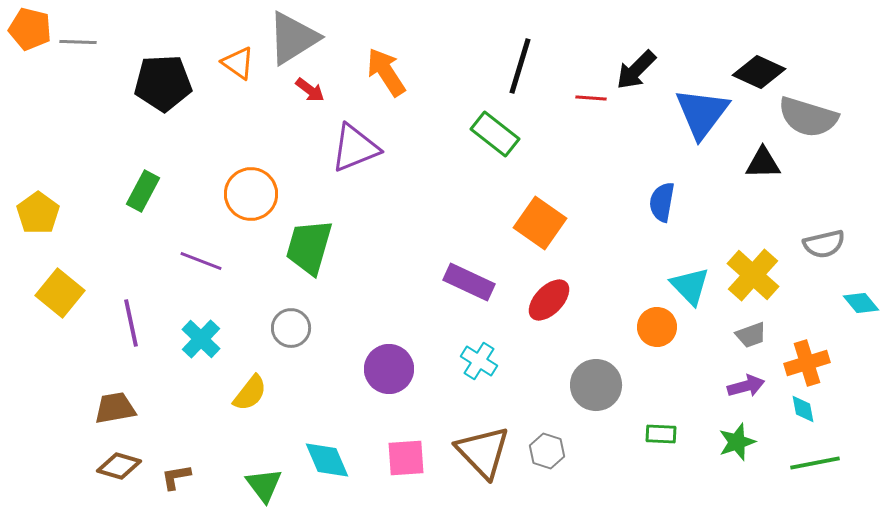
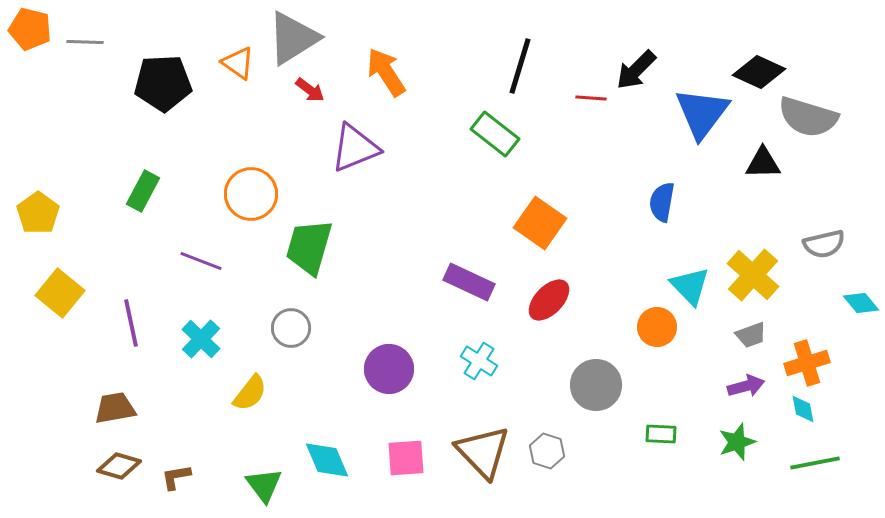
gray line at (78, 42): moved 7 px right
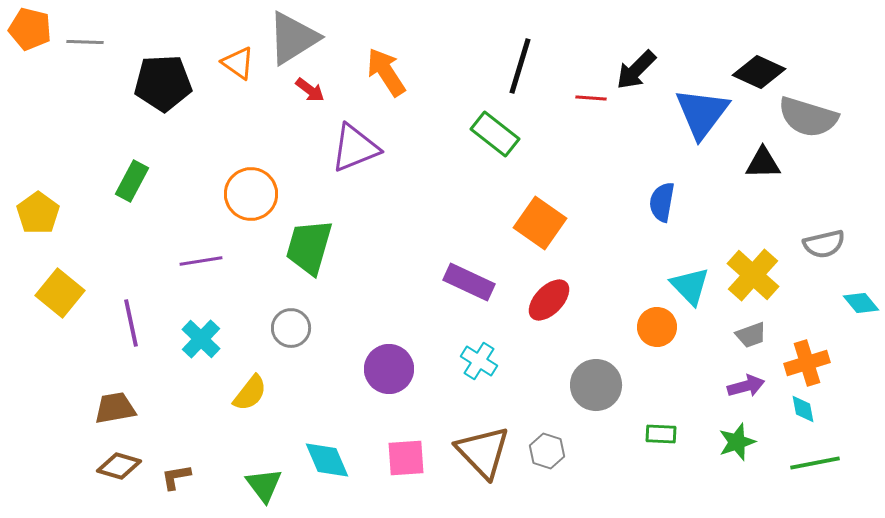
green rectangle at (143, 191): moved 11 px left, 10 px up
purple line at (201, 261): rotated 30 degrees counterclockwise
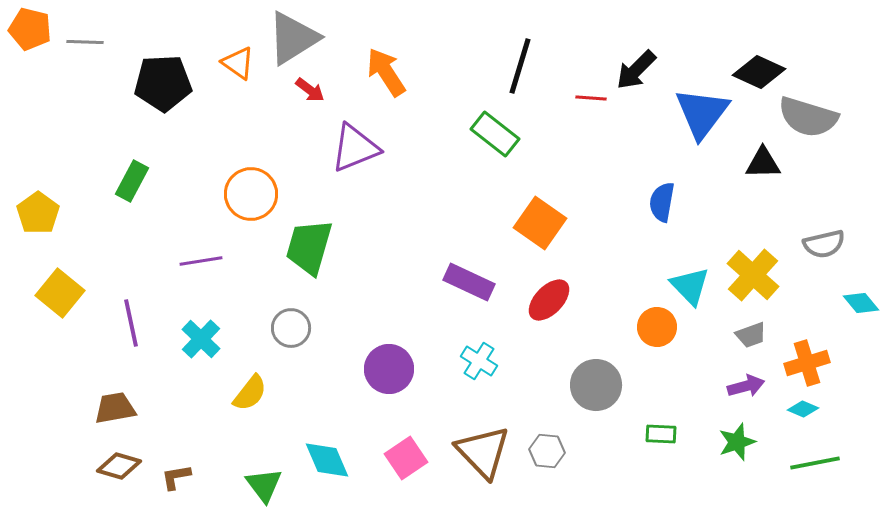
cyan diamond at (803, 409): rotated 56 degrees counterclockwise
gray hexagon at (547, 451): rotated 12 degrees counterclockwise
pink square at (406, 458): rotated 30 degrees counterclockwise
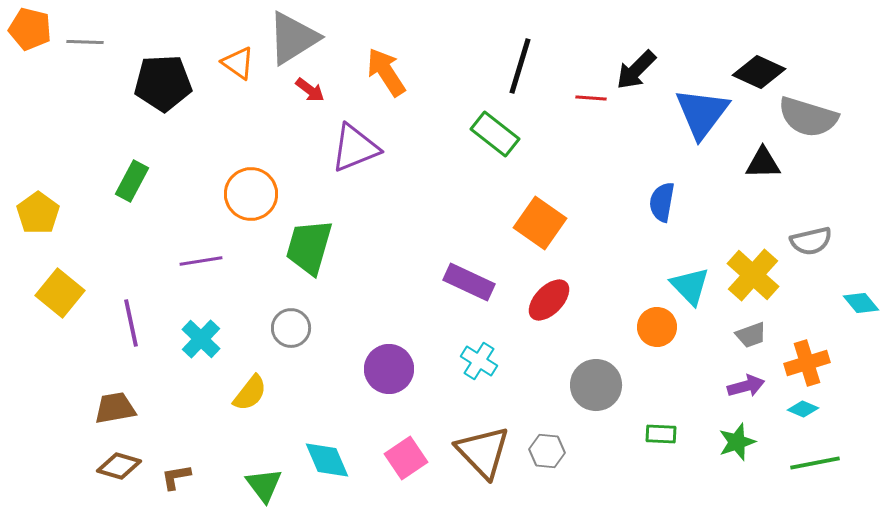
gray semicircle at (824, 244): moved 13 px left, 3 px up
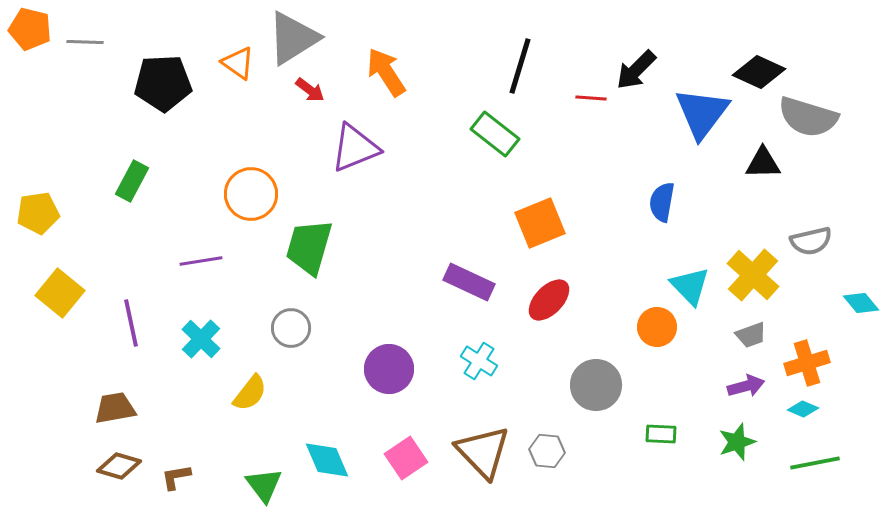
yellow pentagon at (38, 213): rotated 27 degrees clockwise
orange square at (540, 223): rotated 33 degrees clockwise
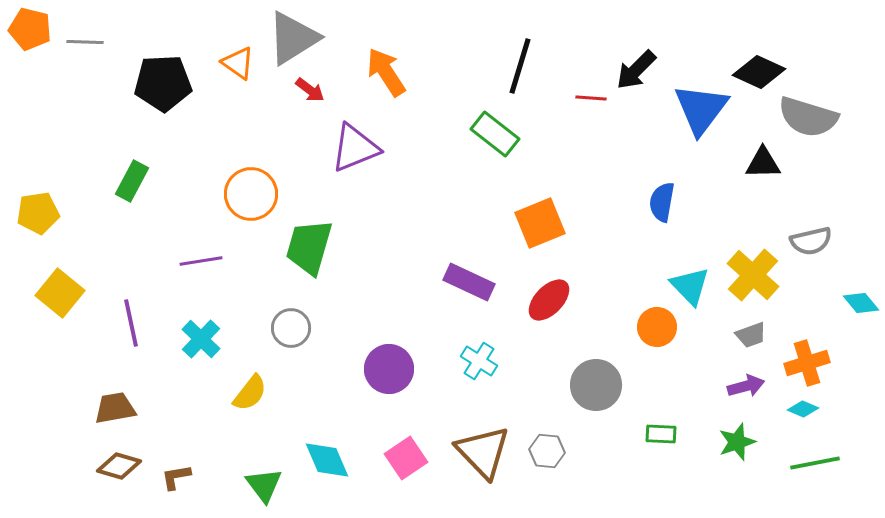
blue triangle at (702, 113): moved 1 px left, 4 px up
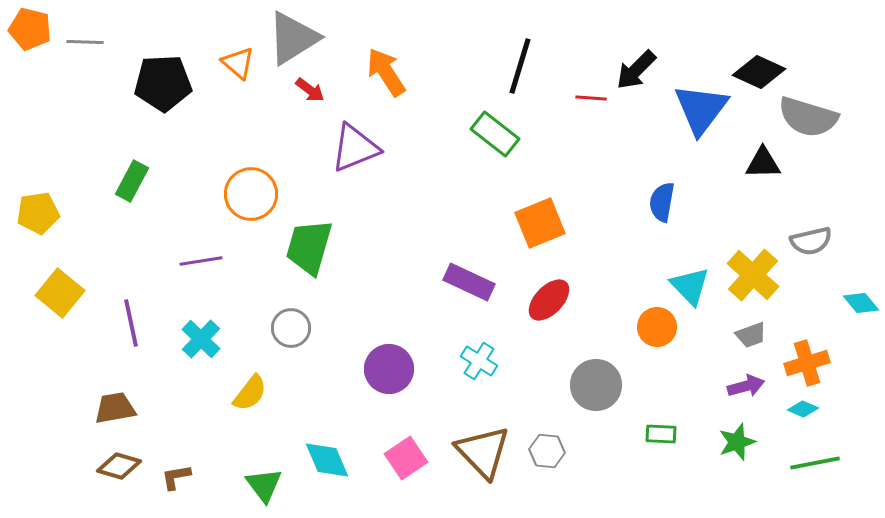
orange triangle at (238, 63): rotated 6 degrees clockwise
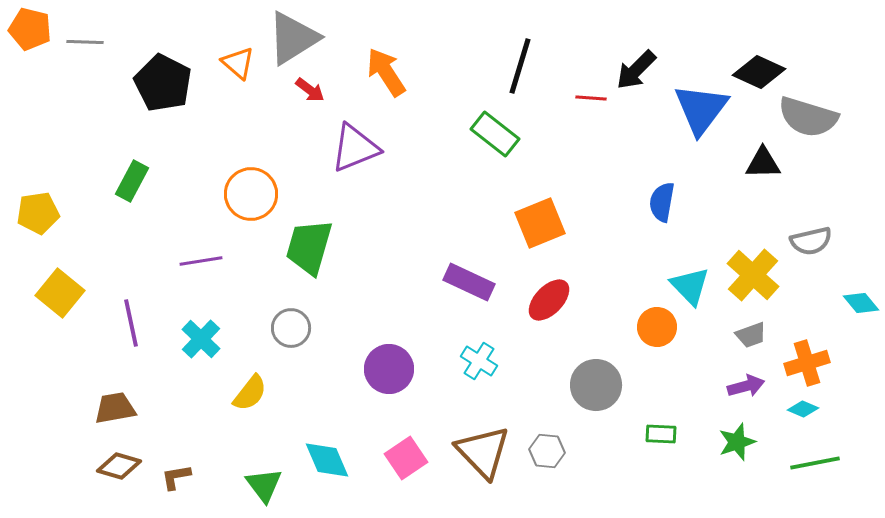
black pentagon at (163, 83): rotated 30 degrees clockwise
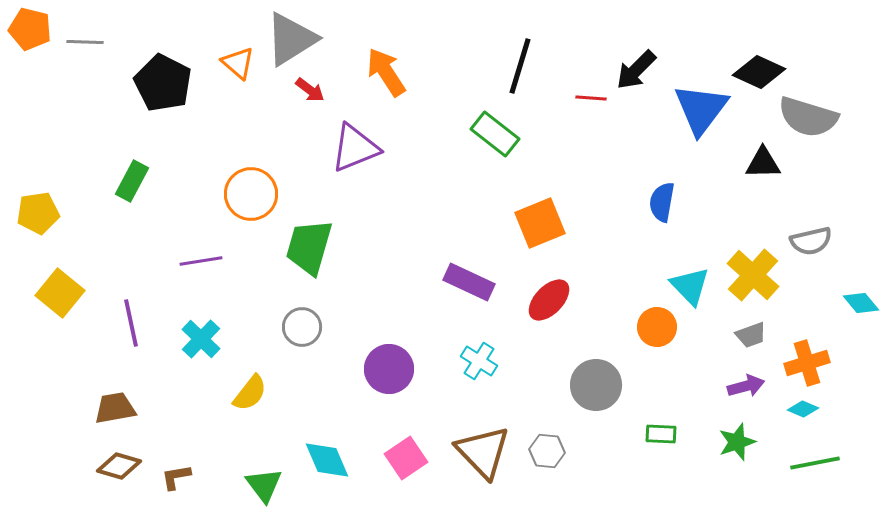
gray triangle at (293, 38): moved 2 px left, 1 px down
gray circle at (291, 328): moved 11 px right, 1 px up
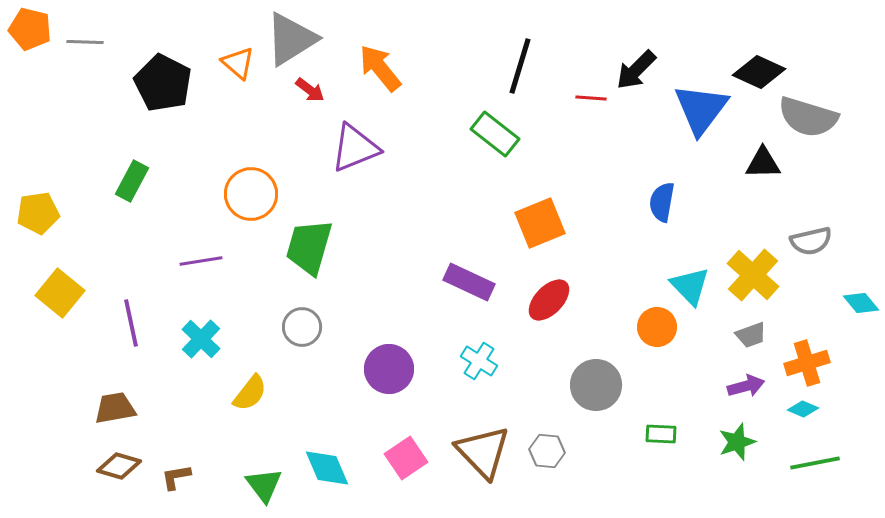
orange arrow at (386, 72): moved 6 px left, 4 px up; rotated 6 degrees counterclockwise
cyan diamond at (327, 460): moved 8 px down
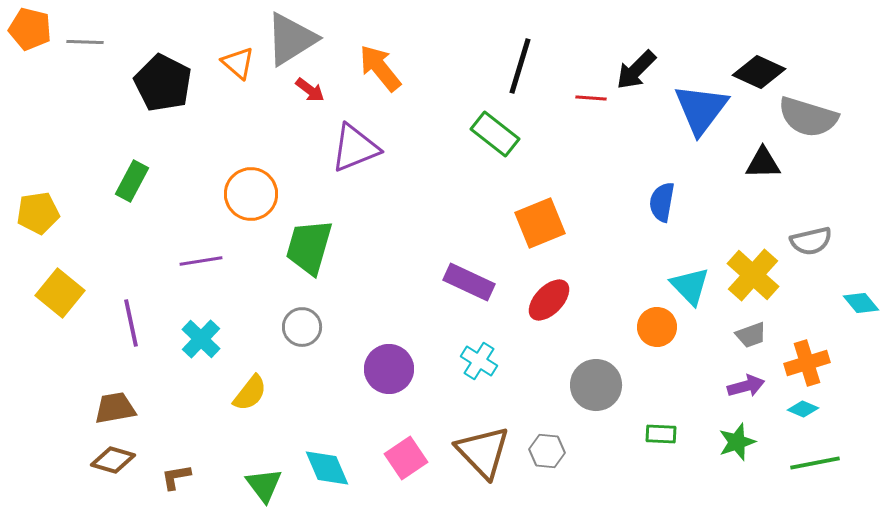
brown diamond at (119, 466): moved 6 px left, 6 px up
